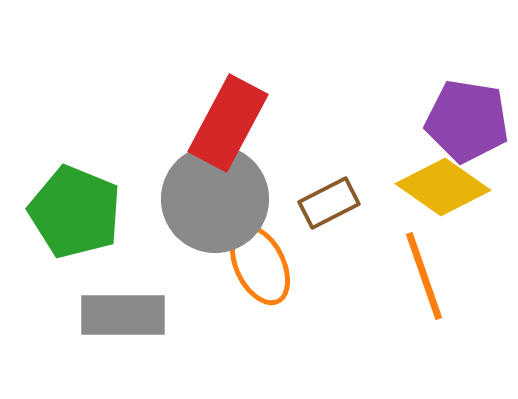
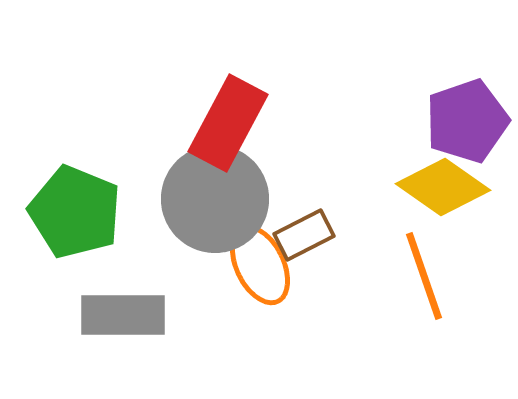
purple pentagon: rotated 28 degrees counterclockwise
brown rectangle: moved 25 px left, 32 px down
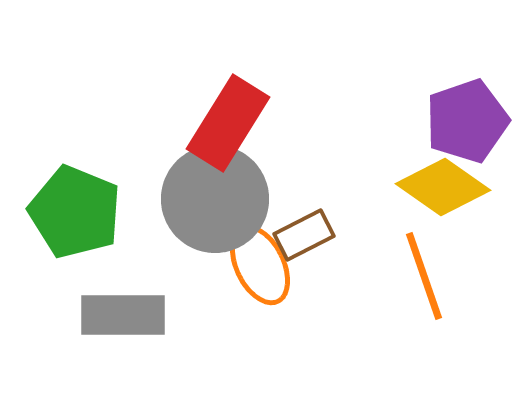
red rectangle: rotated 4 degrees clockwise
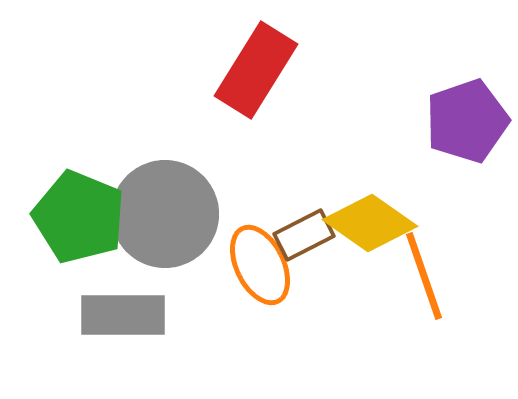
red rectangle: moved 28 px right, 53 px up
yellow diamond: moved 73 px left, 36 px down
gray circle: moved 50 px left, 15 px down
green pentagon: moved 4 px right, 5 px down
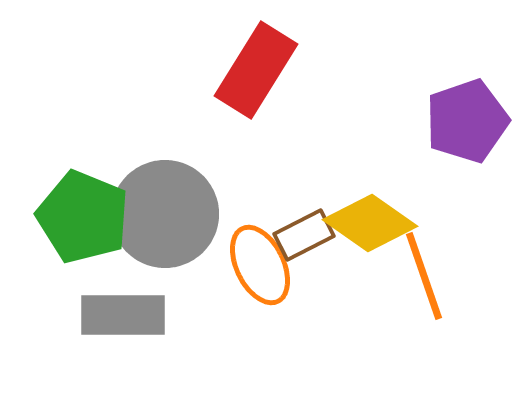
green pentagon: moved 4 px right
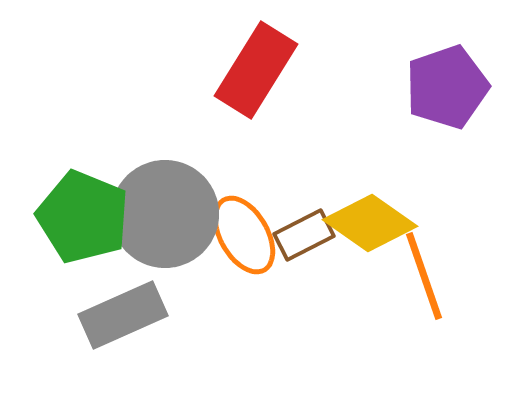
purple pentagon: moved 20 px left, 34 px up
orange ellipse: moved 16 px left, 30 px up; rotated 4 degrees counterclockwise
gray rectangle: rotated 24 degrees counterclockwise
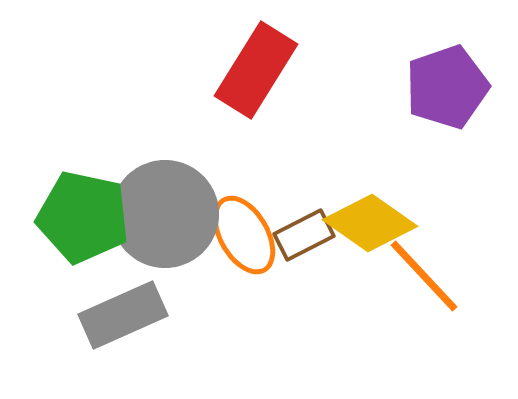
green pentagon: rotated 10 degrees counterclockwise
orange line: rotated 24 degrees counterclockwise
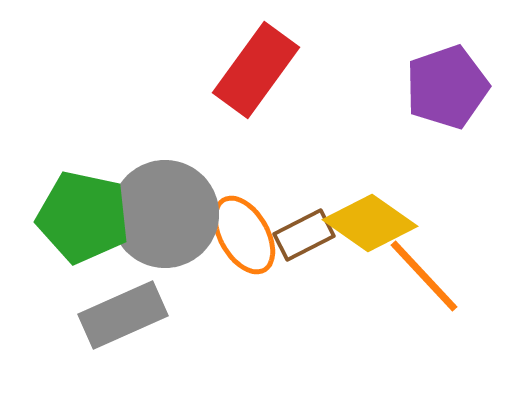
red rectangle: rotated 4 degrees clockwise
